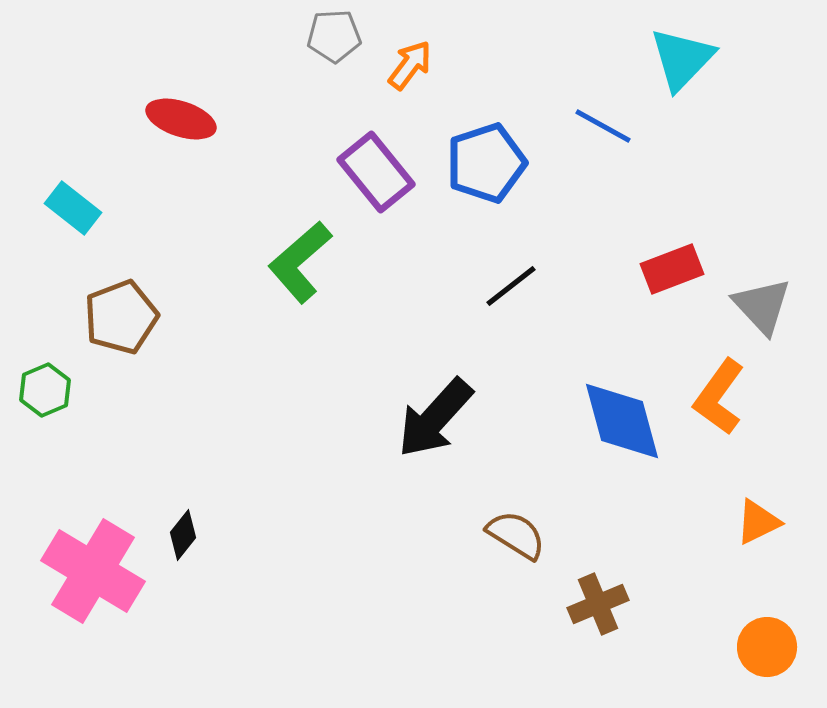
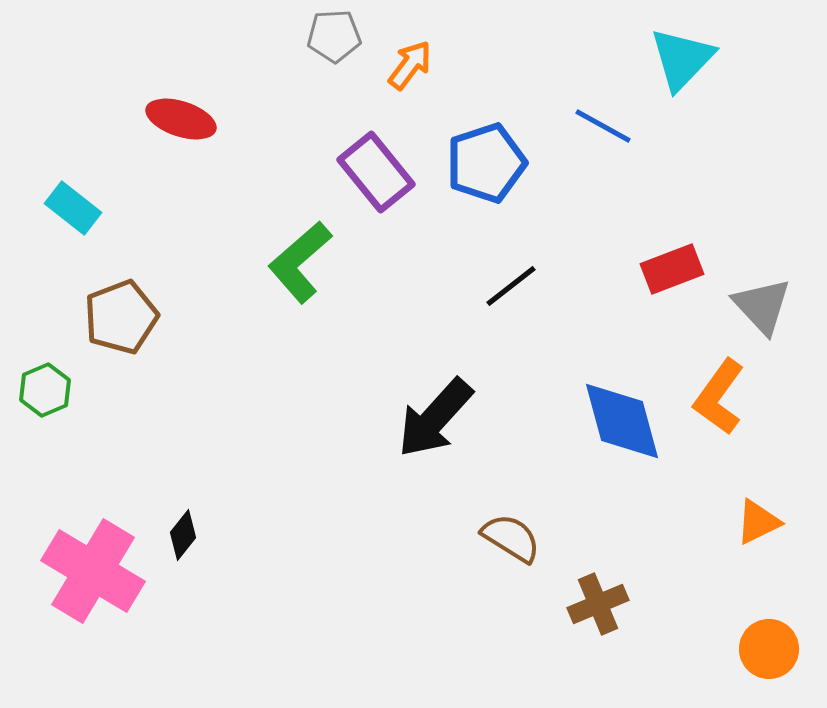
brown semicircle: moved 5 px left, 3 px down
orange circle: moved 2 px right, 2 px down
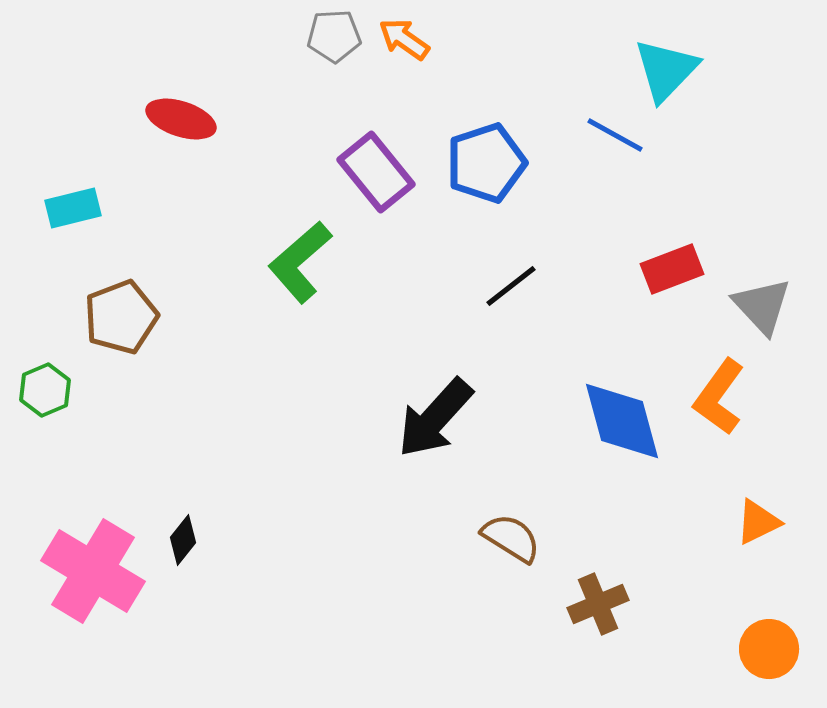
cyan triangle: moved 16 px left, 11 px down
orange arrow: moved 6 px left, 26 px up; rotated 92 degrees counterclockwise
blue line: moved 12 px right, 9 px down
cyan rectangle: rotated 52 degrees counterclockwise
black diamond: moved 5 px down
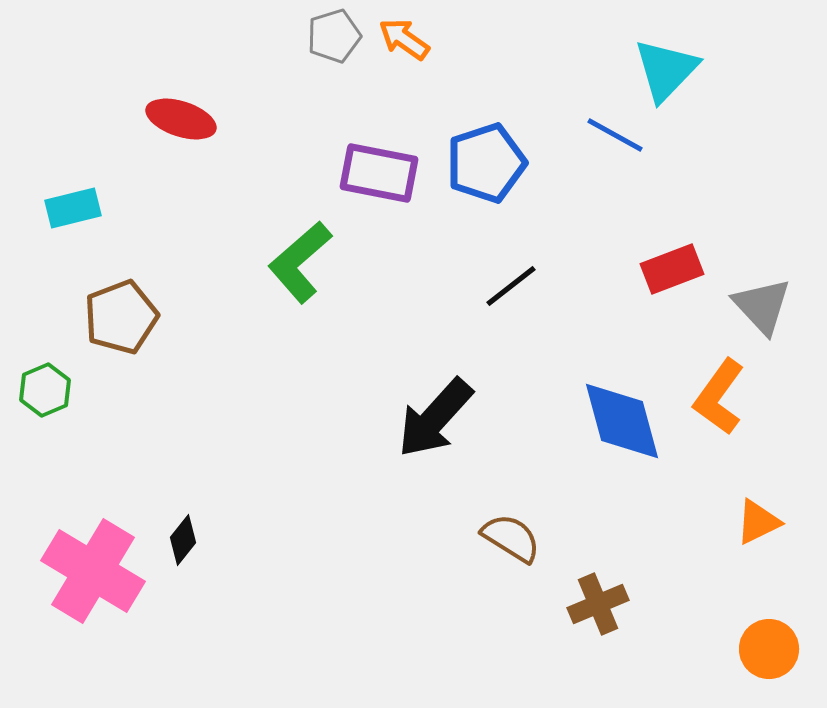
gray pentagon: rotated 14 degrees counterclockwise
purple rectangle: moved 3 px right, 1 px down; rotated 40 degrees counterclockwise
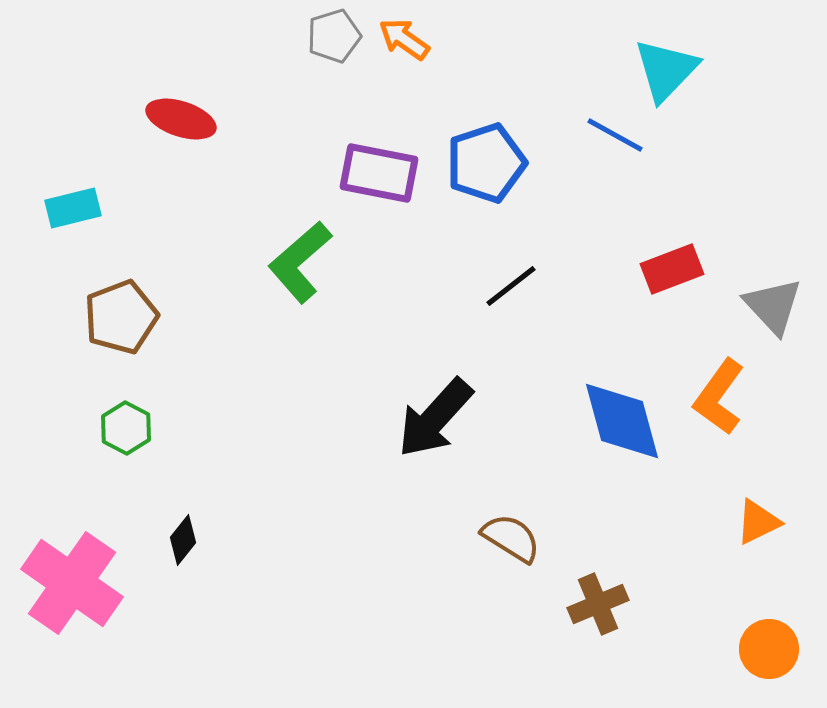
gray triangle: moved 11 px right
green hexagon: moved 81 px right, 38 px down; rotated 9 degrees counterclockwise
pink cross: moved 21 px left, 12 px down; rotated 4 degrees clockwise
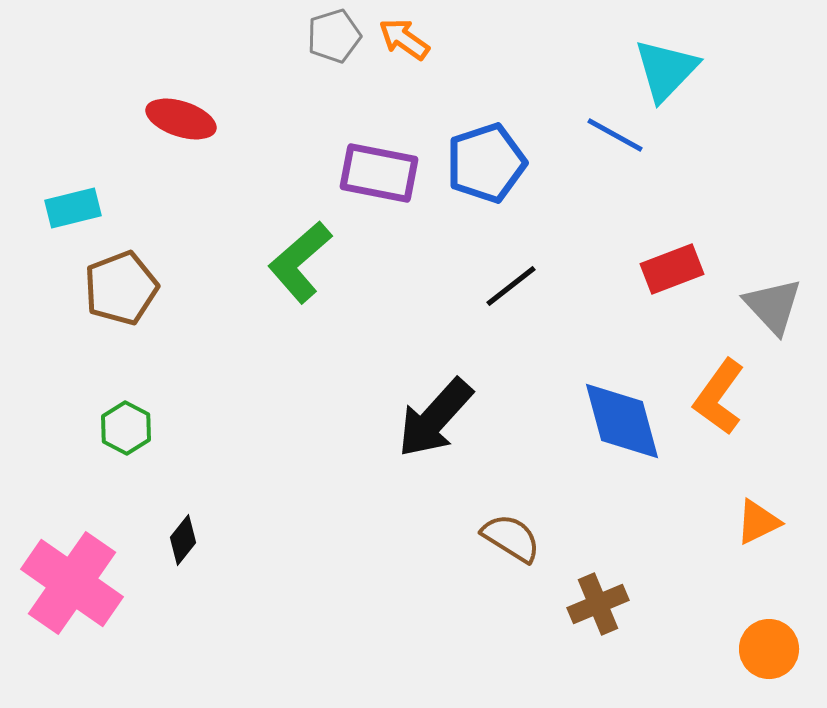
brown pentagon: moved 29 px up
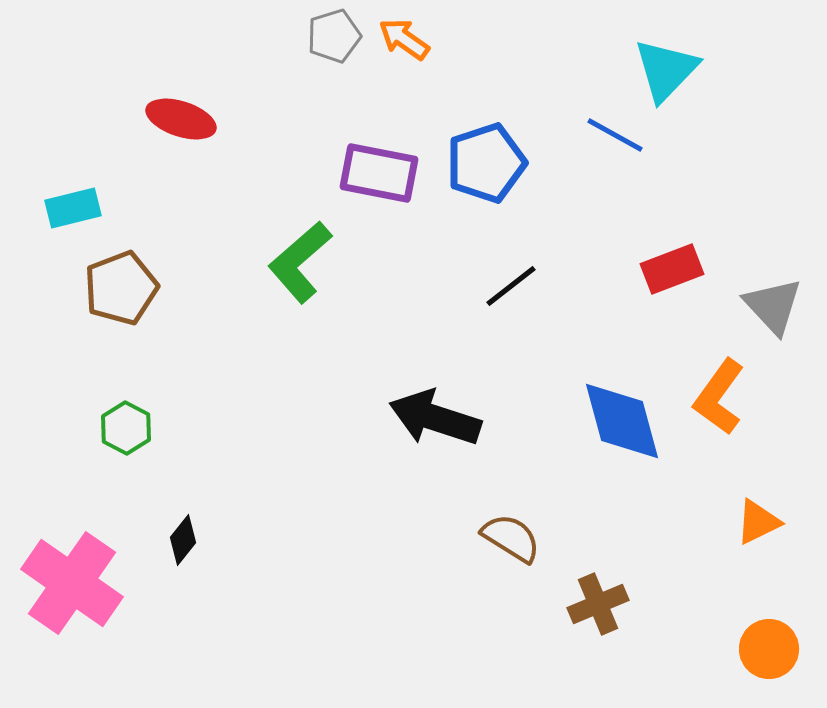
black arrow: rotated 66 degrees clockwise
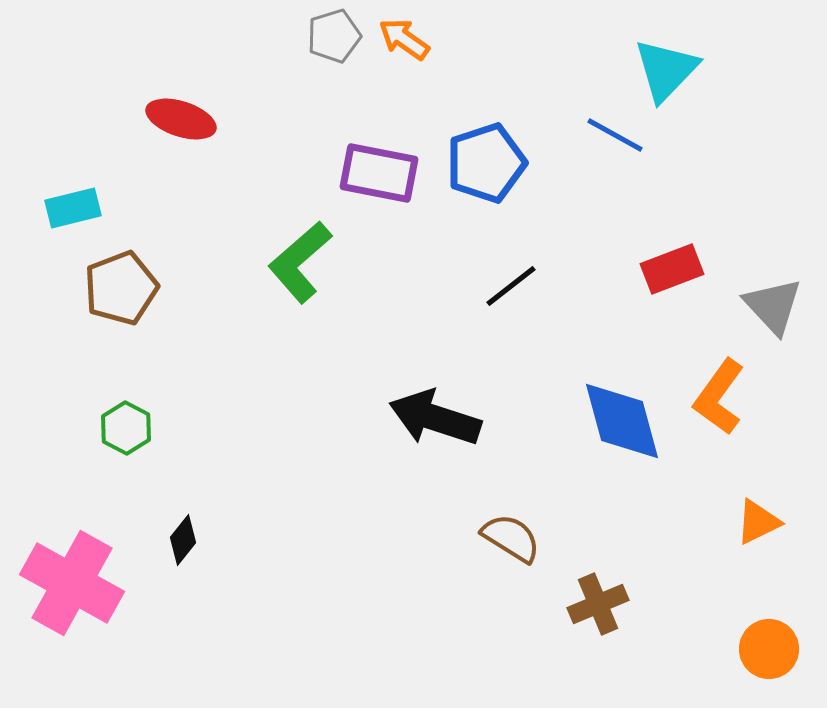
pink cross: rotated 6 degrees counterclockwise
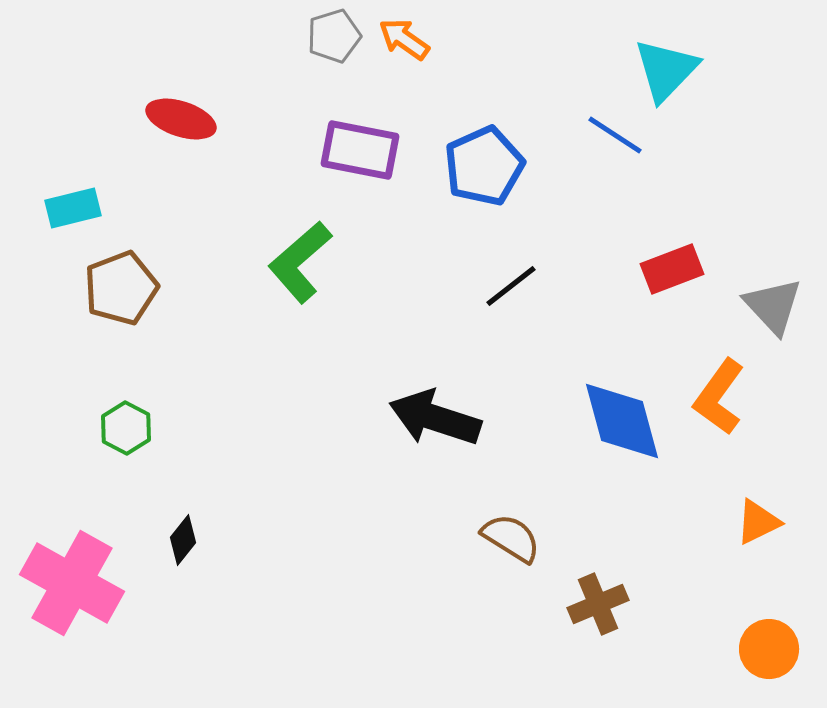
blue line: rotated 4 degrees clockwise
blue pentagon: moved 2 px left, 3 px down; rotated 6 degrees counterclockwise
purple rectangle: moved 19 px left, 23 px up
